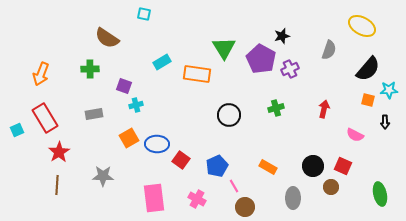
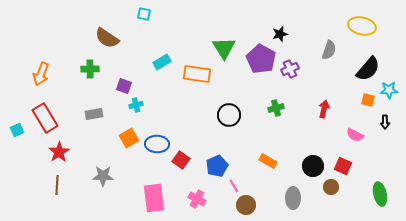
yellow ellipse at (362, 26): rotated 16 degrees counterclockwise
black star at (282, 36): moved 2 px left, 2 px up
orange rectangle at (268, 167): moved 6 px up
brown circle at (245, 207): moved 1 px right, 2 px up
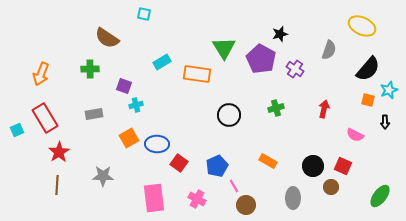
yellow ellipse at (362, 26): rotated 12 degrees clockwise
purple cross at (290, 69): moved 5 px right; rotated 30 degrees counterclockwise
cyan star at (389, 90): rotated 18 degrees counterclockwise
red square at (181, 160): moved 2 px left, 3 px down
green ellipse at (380, 194): moved 2 px down; rotated 50 degrees clockwise
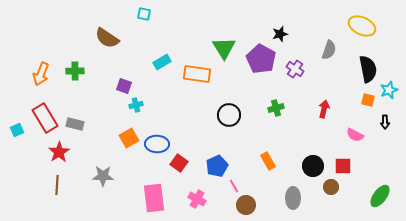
green cross at (90, 69): moved 15 px left, 2 px down
black semicircle at (368, 69): rotated 52 degrees counterclockwise
gray rectangle at (94, 114): moved 19 px left, 10 px down; rotated 24 degrees clockwise
orange rectangle at (268, 161): rotated 30 degrees clockwise
red square at (343, 166): rotated 24 degrees counterclockwise
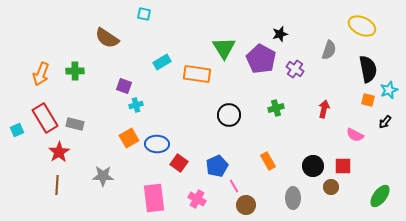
black arrow at (385, 122): rotated 40 degrees clockwise
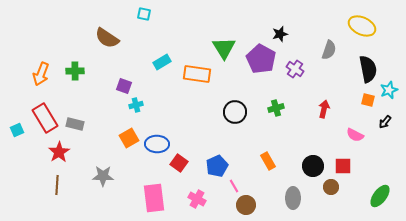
black circle at (229, 115): moved 6 px right, 3 px up
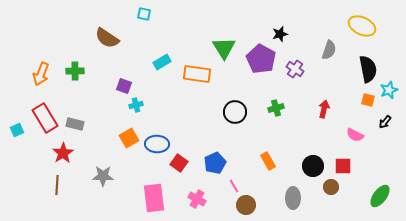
red star at (59, 152): moved 4 px right, 1 px down
blue pentagon at (217, 166): moved 2 px left, 3 px up
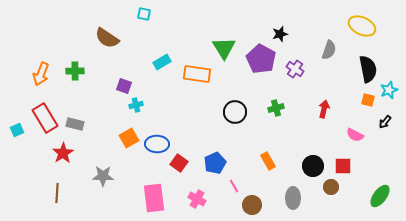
brown line at (57, 185): moved 8 px down
brown circle at (246, 205): moved 6 px right
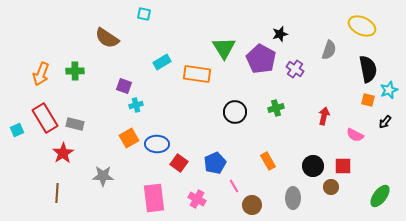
red arrow at (324, 109): moved 7 px down
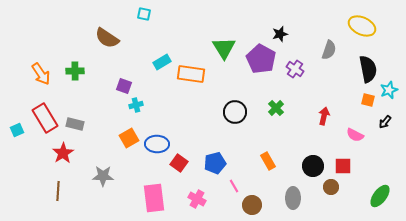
orange arrow at (41, 74): rotated 55 degrees counterclockwise
orange rectangle at (197, 74): moved 6 px left
green cross at (276, 108): rotated 28 degrees counterclockwise
blue pentagon at (215, 163): rotated 10 degrees clockwise
brown line at (57, 193): moved 1 px right, 2 px up
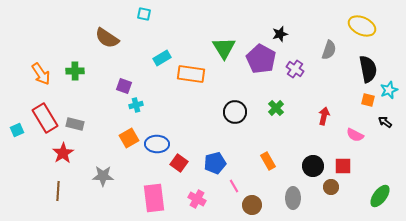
cyan rectangle at (162, 62): moved 4 px up
black arrow at (385, 122): rotated 88 degrees clockwise
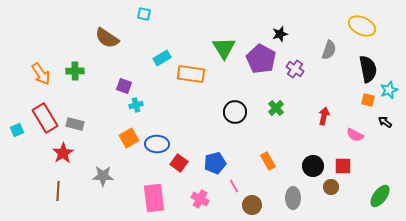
pink cross at (197, 199): moved 3 px right
